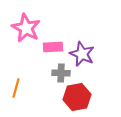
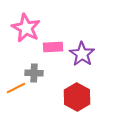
purple star: rotated 10 degrees clockwise
gray cross: moved 27 px left
orange line: rotated 48 degrees clockwise
red hexagon: rotated 20 degrees counterclockwise
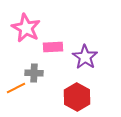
purple star: moved 3 px right, 3 px down
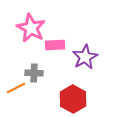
pink star: moved 5 px right
pink rectangle: moved 2 px right, 2 px up
purple star: rotated 10 degrees clockwise
red hexagon: moved 4 px left, 2 px down
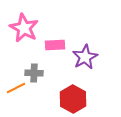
pink star: moved 7 px left
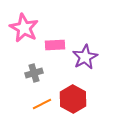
gray cross: rotated 18 degrees counterclockwise
orange line: moved 26 px right, 16 px down
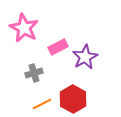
pink rectangle: moved 3 px right, 2 px down; rotated 24 degrees counterclockwise
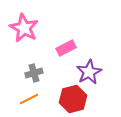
pink rectangle: moved 8 px right, 1 px down
purple star: moved 4 px right, 15 px down
red hexagon: rotated 16 degrees clockwise
orange line: moved 13 px left, 5 px up
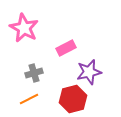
purple star: rotated 15 degrees clockwise
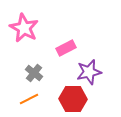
gray cross: rotated 36 degrees counterclockwise
red hexagon: rotated 16 degrees clockwise
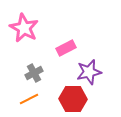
gray cross: rotated 24 degrees clockwise
